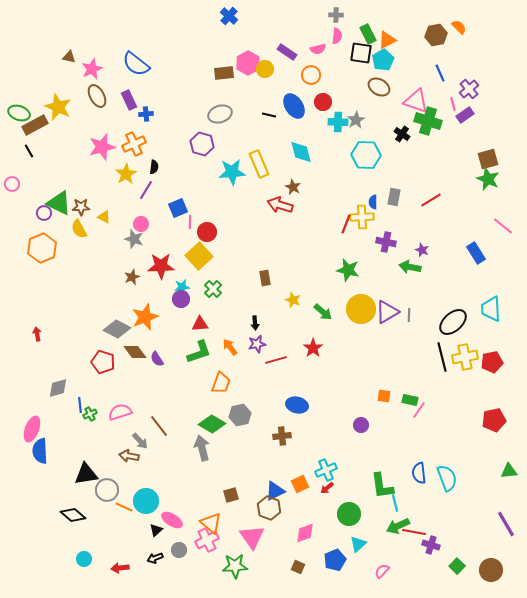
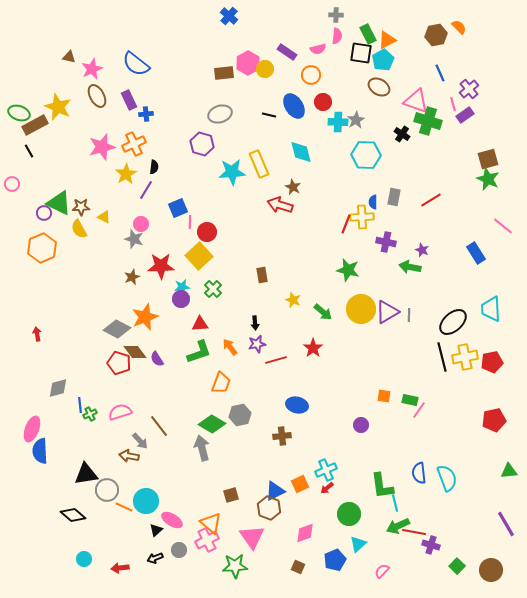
brown rectangle at (265, 278): moved 3 px left, 3 px up
red pentagon at (103, 362): moved 16 px right, 1 px down
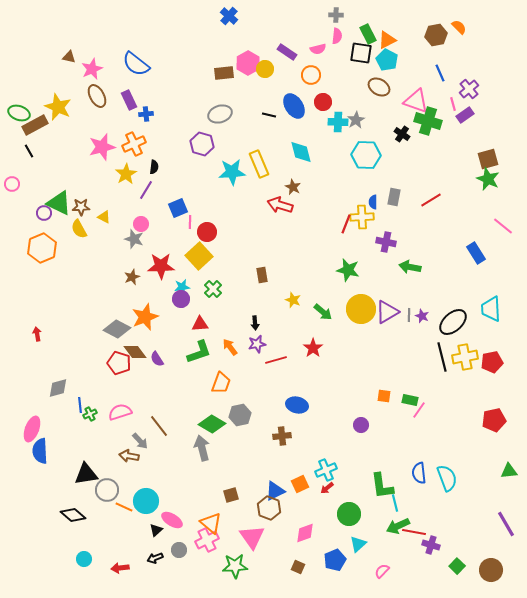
cyan pentagon at (383, 60): moved 4 px right; rotated 15 degrees counterclockwise
purple star at (422, 250): moved 66 px down
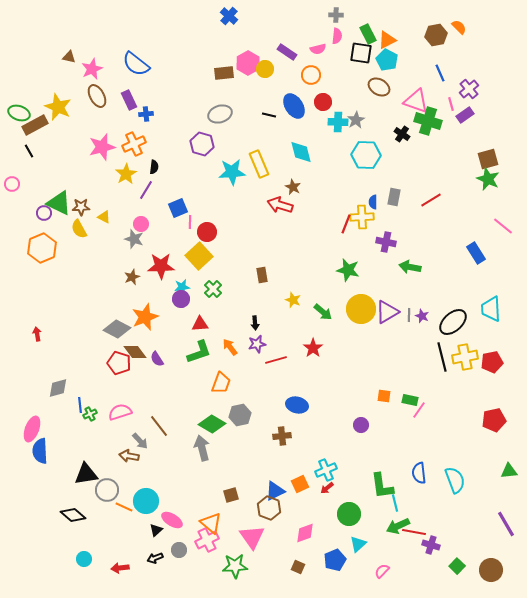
pink line at (453, 104): moved 2 px left
cyan semicircle at (447, 478): moved 8 px right, 2 px down
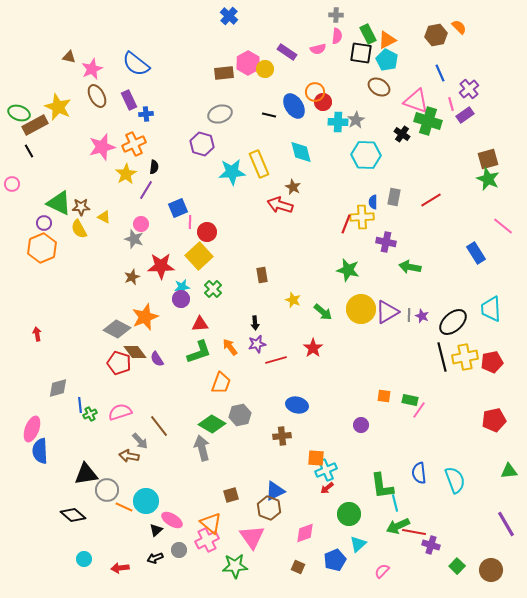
orange circle at (311, 75): moved 4 px right, 17 px down
purple circle at (44, 213): moved 10 px down
orange square at (300, 484): moved 16 px right, 26 px up; rotated 30 degrees clockwise
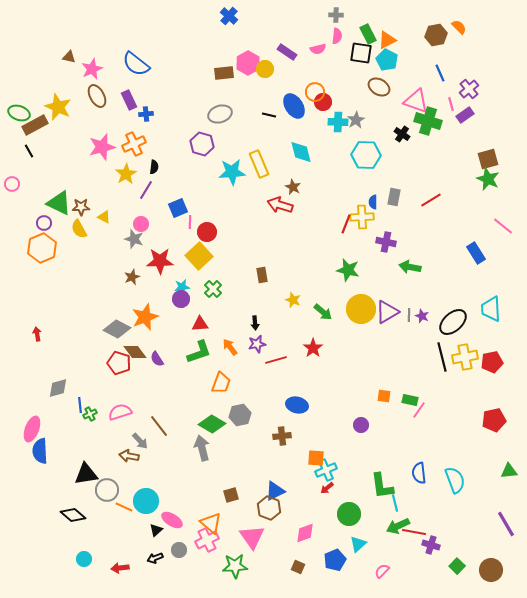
red star at (161, 266): moved 1 px left, 5 px up
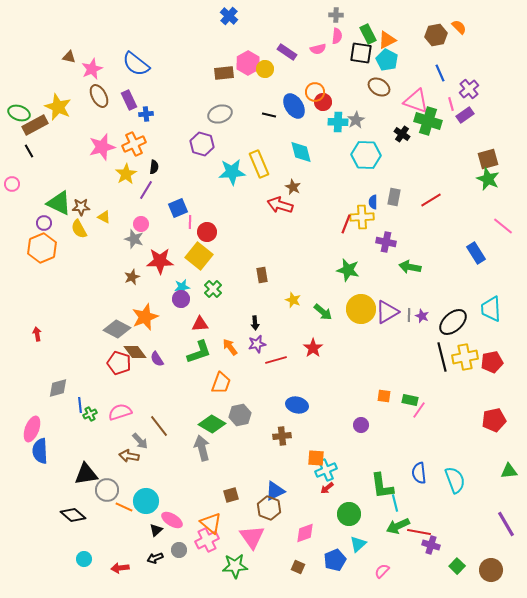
brown ellipse at (97, 96): moved 2 px right
yellow square at (199, 256): rotated 8 degrees counterclockwise
red line at (414, 532): moved 5 px right
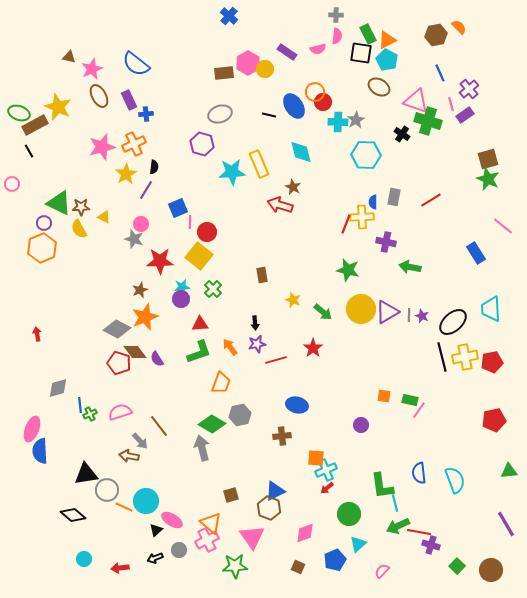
brown star at (132, 277): moved 8 px right, 13 px down
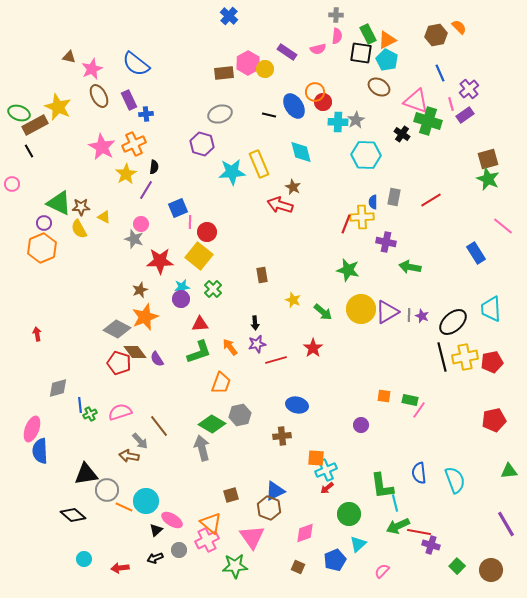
pink star at (102, 147): rotated 28 degrees counterclockwise
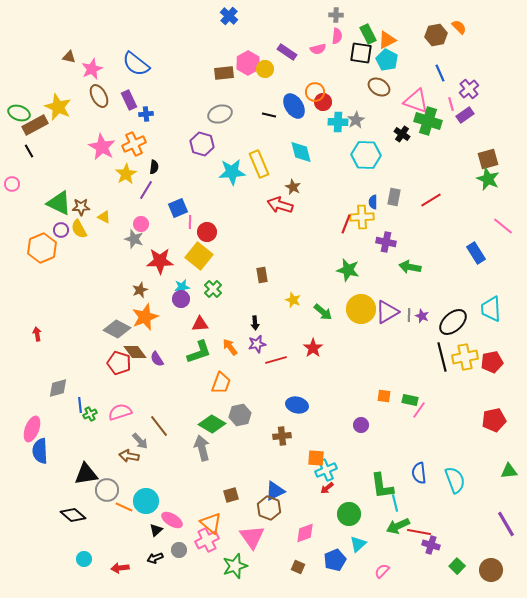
purple circle at (44, 223): moved 17 px right, 7 px down
green star at (235, 566): rotated 15 degrees counterclockwise
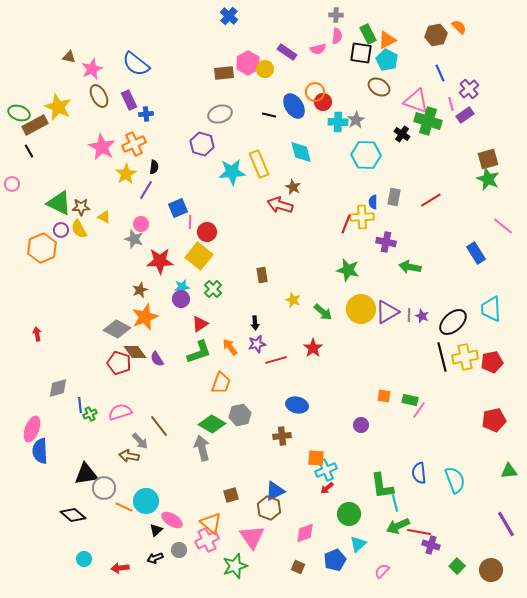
red triangle at (200, 324): rotated 30 degrees counterclockwise
gray circle at (107, 490): moved 3 px left, 2 px up
